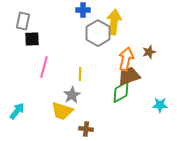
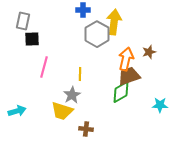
gray hexagon: moved 1 px left, 1 px down
cyan arrow: rotated 36 degrees clockwise
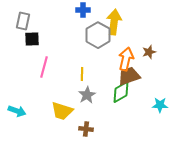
gray hexagon: moved 1 px right, 1 px down
yellow line: moved 2 px right
gray star: moved 15 px right
cyan arrow: rotated 36 degrees clockwise
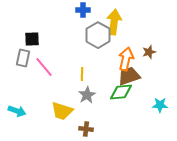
gray rectangle: moved 37 px down
pink line: rotated 55 degrees counterclockwise
green diamond: rotated 25 degrees clockwise
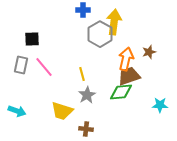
gray hexagon: moved 2 px right, 1 px up
gray rectangle: moved 2 px left, 7 px down
yellow line: rotated 16 degrees counterclockwise
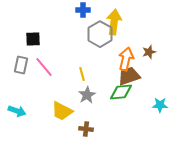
black square: moved 1 px right
yellow trapezoid: rotated 10 degrees clockwise
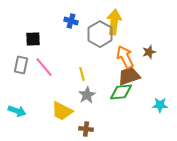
blue cross: moved 12 px left, 11 px down; rotated 16 degrees clockwise
orange arrow: moved 1 px left, 2 px up; rotated 40 degrees counterclockwise
